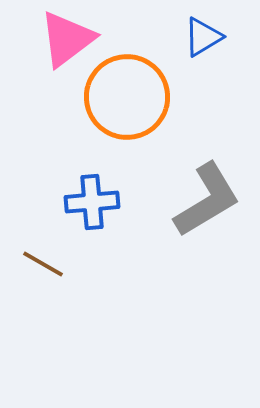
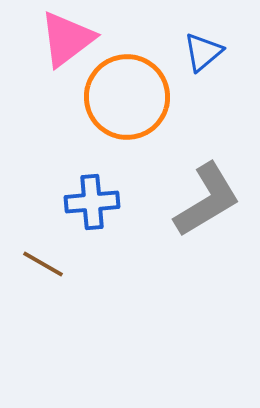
blue triangle: moved 15 px down; rotated 9 degrees counterclockwise
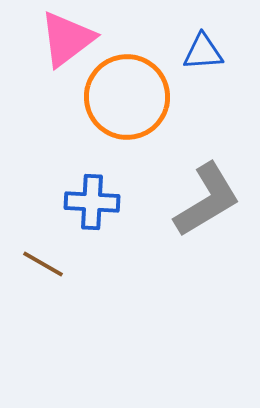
blue triangle: rotated 36 degrees clockwise
blue cross: rotated 8 degrees clockwise
